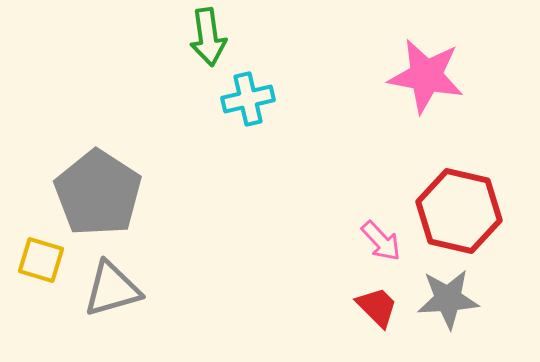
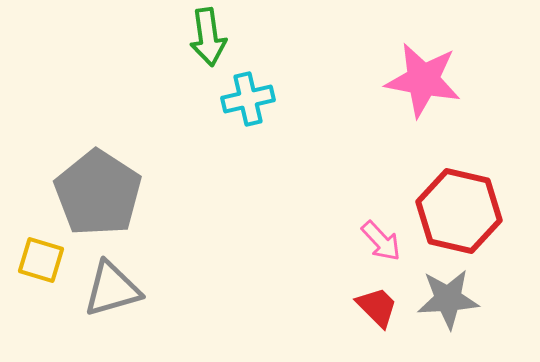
pink star: moved 3 px left, 4 px down
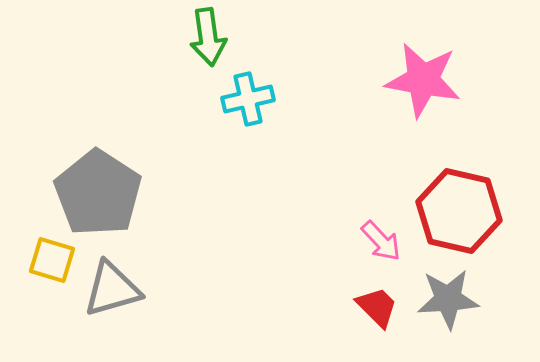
yellow square: moved 11 px right
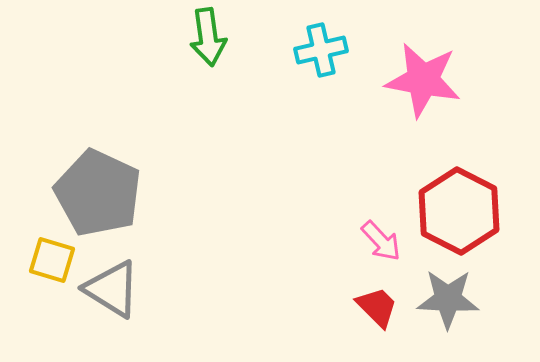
cyan cross: moved 73 px right, 49 px up
gray pentagon: rotated 8 degrees counterclockwise
red hexagon: rotated 14 degrees clockwise
gray triangle: rotated 48 degrees clockwise
gray star: rotated 6 degrees clockwise
